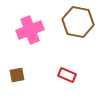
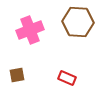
brown hexagon: rotated 8 degrees counterclockwise
red rectangle: moved 3 px down
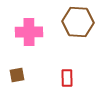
pink cross: moved 1 px left, 2 px down; rotated 20 degrees clockwise
red rectangle: rotated 66 degrees clockwise
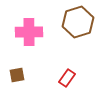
brown hexagon: rotated 20 degrees counterclockwise
red rectangle: rotated 36 degrees clockwise
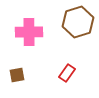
red rectangle: moved 5 px up
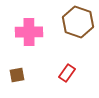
brown hexagon: rotated 24 degrees counterclockwise
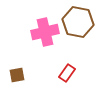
brown hexagon: rotated 8 degrees counterclockwise
pink cross: moved 16 px right; rotated 12 degrees counterclockwise
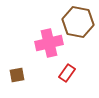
pink cross: moved 4 px right, 11 px down
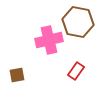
pink cross: moved 3 px up
red rectangle: moved 9 px right, 2 px up
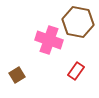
pink cross: rotated 32 degrees clockwise
brown square: rotated 21 degrees counterclockwise
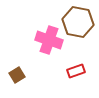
red rectangle: rotated 36 degrees clockwise
